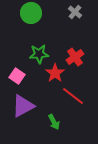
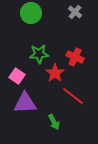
red cross: rotated 30 degrees counterclockwise
purple triangle: moved 2 px right, 3 px up; rotated 25 degrees clockwise
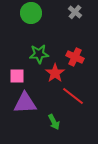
pink square: rotated 35 degrees counterclockwise
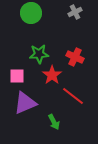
gray cross: rotated 24 degrees clockwise
red star: moved 3 px left, 2 px down
purple triangle: rotated 20 degrees counterclockwise
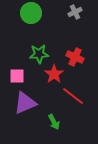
red star: moved 2 px right, 1 px up
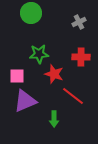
gray cross: moved 4 px right, 10 px down
red cross: moved 6 px right; rotated 24 degrees counterclockwise
red star: rotated 18 degrees counterclockwise
purple triangle: moved 2 px up
green arrow: moved 3 px up; rotated 28 degrees clockwise
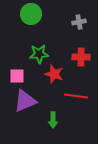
green circle: moved 1 px down
gray cross: rotated 16 degrees clockwise
red line: moved 3 px right; rotated 30 degrees counterclockwise
green arrow: moved 1 px left, 1 px down
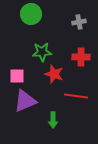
green star: moved 3 px right, 2 px up
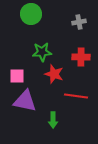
purple triangle: rotated 35 degrees clockwise
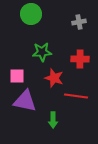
red cross: moved 1 px left, 2 px down
red star: moved 4 px down
